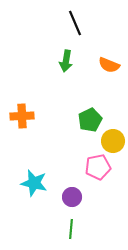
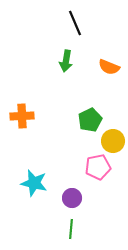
orange semicircle: moved 2 px down
purple circle: moved 1 px down
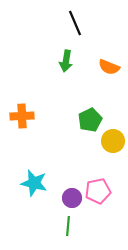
pink pentagon: moved 24 px down
green line: moved 3 px left, 3 px up
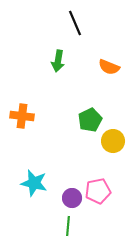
green arrow: moved 8 px left
orange cross: rotated 10 degrees clockwise
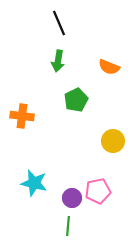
black line: moved 16 px left
green pentagon: moved 14 px left, 20 px up
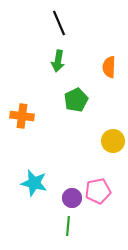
orange semicircle: rotated 70 degrees clockwise
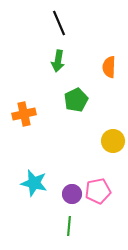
orange cross: moved 2 px right, 2 px up; rotated 20 degrees counterclockwise
purple circle: moved 4 px up
green line: moved 1 px right
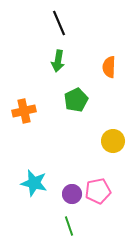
orange cross: moved 3 px up
green line: rotated 24 degrees counterclockwise
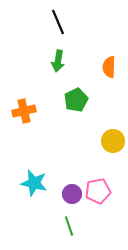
black line: moved 1 px left, 1 px up
